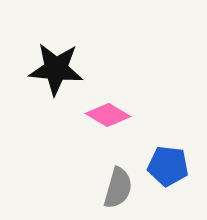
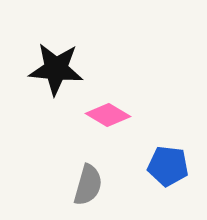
gray semicircle: moved 30 px left, 3 px up
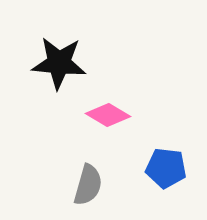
black star: moved 3 px right, 6 px up
blue pentagon: moved 2 px left, 2 px down
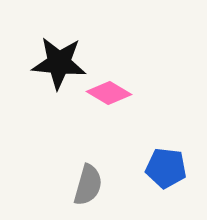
pink diamond: moved 1 px right, 22 px up
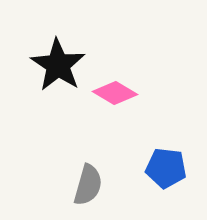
black star: moved 1 px left, 2 px down; rotated 28 degrees clockwise
pink diamond: moved 6 px right
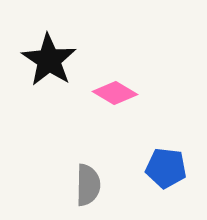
black star: moved 9 px left, 5 px up
gray semicircle: rotated 15 degrees counterclockwise
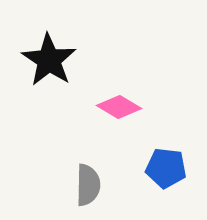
pink diamond: moved 4 px right, 14 px down
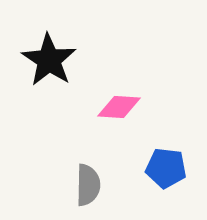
pink diamond: rotated 27 degrees counterclockwise
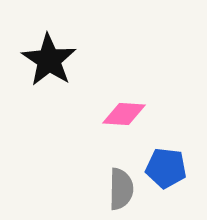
pink diamond: moved 5 px right, 7 px down
gray semicircle: moved 33 px right, 4 px down
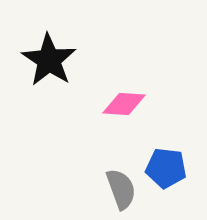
pink diamond: moved 10 px up
gray semicircle: rotated 21 degrees counterclockwise
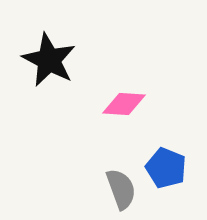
black star: rotated 6 degrees counterclockwise
blue pentagon: rotated 15 degrees clockwise
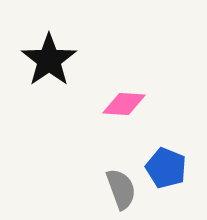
black star: rotated 10 degrees clockwise
